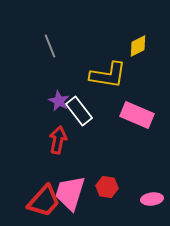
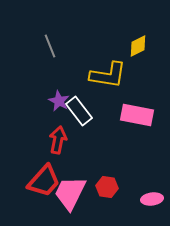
pink rectangle: rotated 12 degrees counterclockwise
pink trapezoid: rotated 9 degrees clockwise
red trapezoid: moved 20 px up
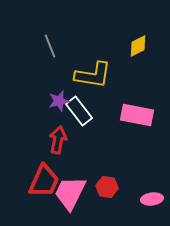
yellow L-shape: moved 15 px left
purple star: rotated 30 degrees clockwise
red trapezoid: rotated 18 degrees counterclockwise
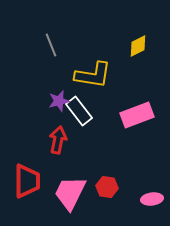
gray line: moved 1 px right, 1 px up
pink rectangle: rotated 32 degrees counterclockwise
red trapezoid: moved 17 px left; rotated 24 degrees counterclockwise
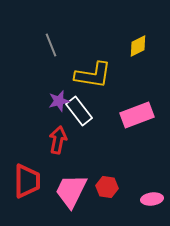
pink trapezoid: moved 1 px right, 2 px up
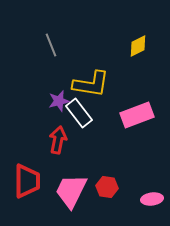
yellow L-shape: moved 2 px left, 9 px down
white rectangle: moved 2 px down
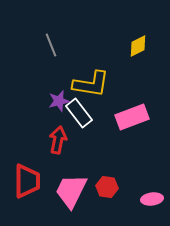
pink rectangle: moved 5 px left, 2 px down
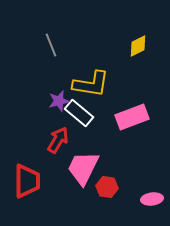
white rectangle: rotated 12 degrees counterclockwise
red arrow: rotated 20 degrees clockwise
pink trapezoid: moved 12 px right, 23 px up
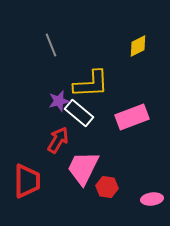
yellow L-shape: rotated 12 degrees counterclockwise
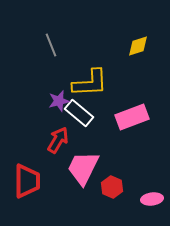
yellow diamond: rotated 10 degrees clockwise
yellow L-shape: moved 1 px left, 1 px up
red hexagon: moved 5 px right; rotated 15 degrees clockwise
